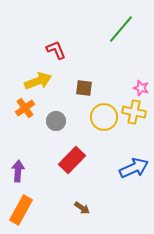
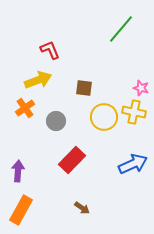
red L-shape: moved 6 px left
yellow arrow: moved 1 px up
blue arrow: moved 1 px left, 4 px up
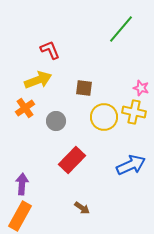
blue arrow: moved 2 px left, 1 px down
purple arrow: moved 4 px right, 13 px down
orange rectangle: moved 1 px left, 6 px down
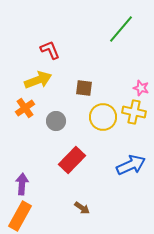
yellow circle: moved 1 px left
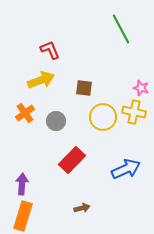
green line: rotated 68 degrees counterclockwise
yellow arrow: moved 3 px right
orange cross: moved 5 px down
blue arrow: moved 5 px left, 4 px down
brown arrow: rotated 49 degrees counterclockwise
orange rectangle: moved 3 px right; rotated 12 degrees counterclockwise
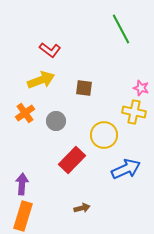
red L-shape: rotated 150 degrees clockwise
yellow circle: moved 1 px right, 18 px down
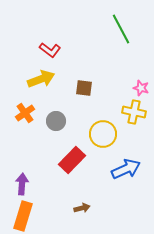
yellow arrow: moved 1 px up
yellow circle: moved 1 px left, 1 px up
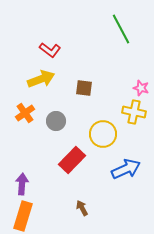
brown arrow: rotated 105 degrees counterclockwise
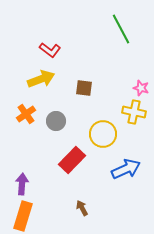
orange cross: moved 1 px right, 1 px down
